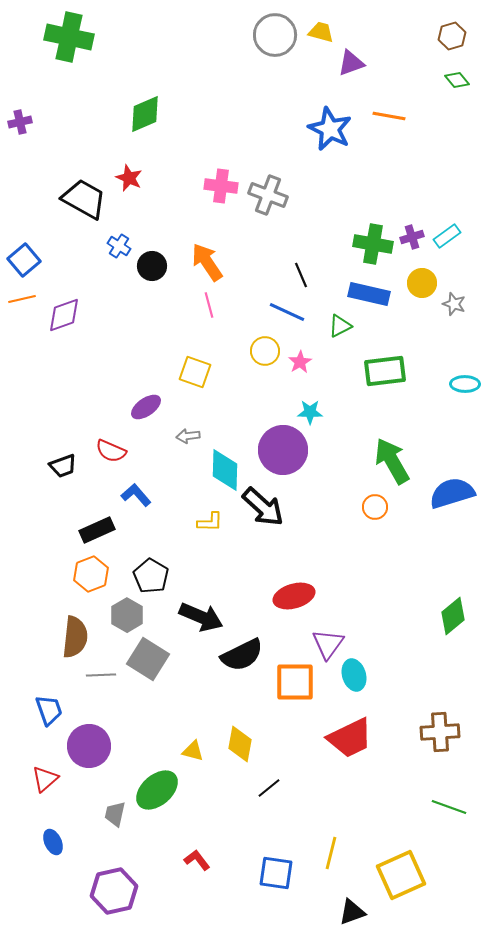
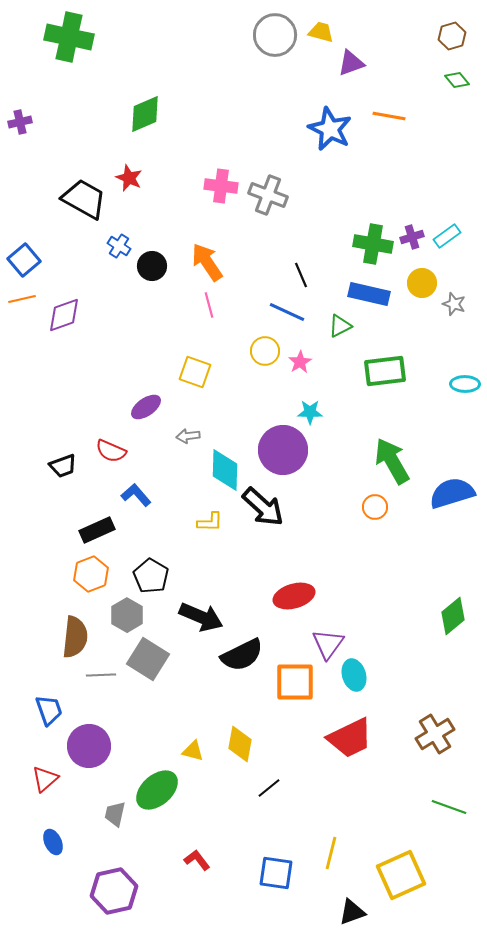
brown cross at (440, 732): moved 5 px left, 2 px down; rotated 27 degrees counterclockwise
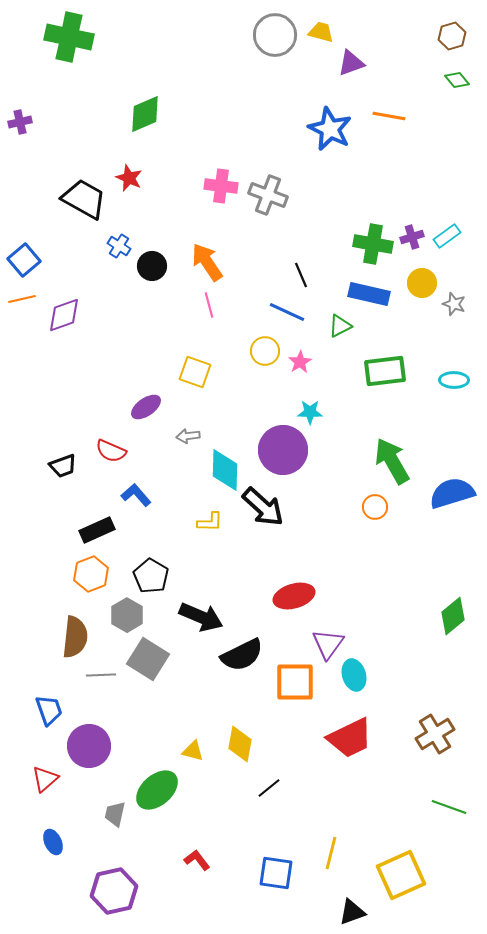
cyan ellipse at (465, 384): moved 11 px left, 4 px up
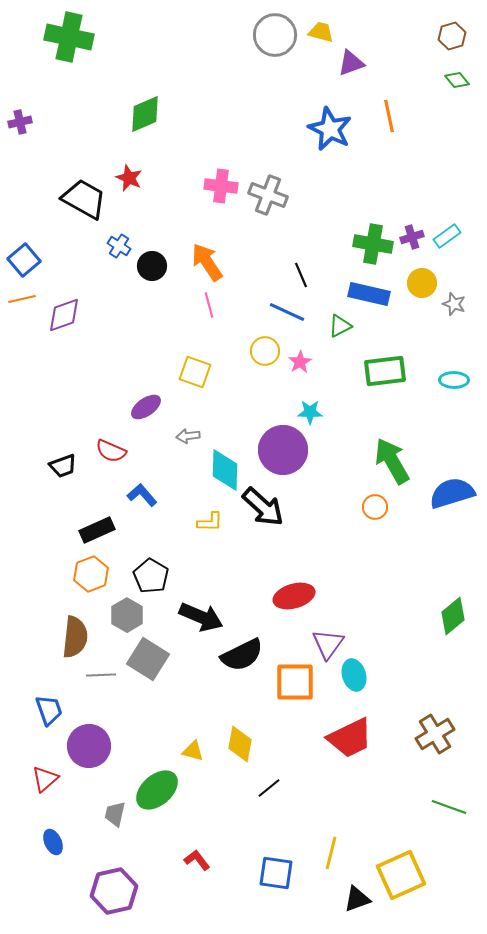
orange line at (389, 116): rotated 68 degrees clockwise
blue L-shape at (136, 495): moved 6 px right
black triangle at (352, 912): moved 5 px right, 13 px up
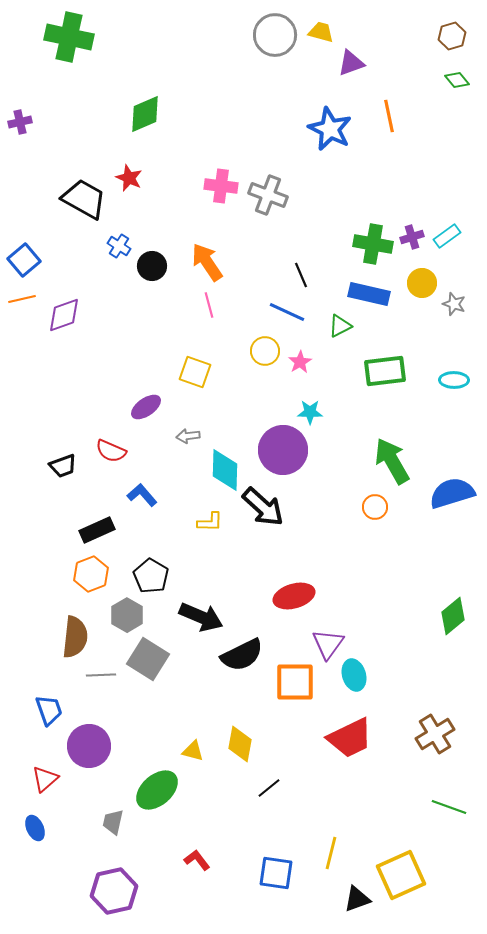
gray trapezoid at (115, 814): moved 2 px left, 8 px down
blue ellipse at (53, 842): moved 18 px left, 14 px up
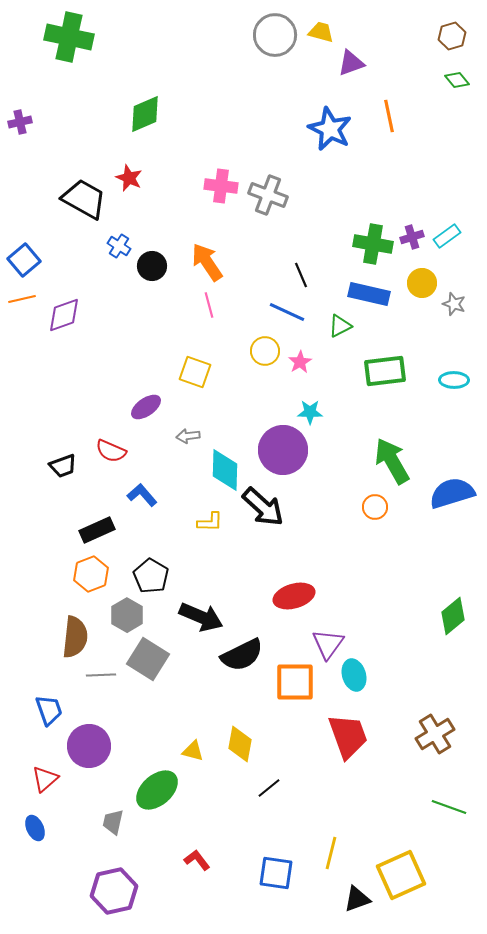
red trapezoid at (350, 738): moved 2 px left, 2 px up; rotated 84 degrees counterclockwise
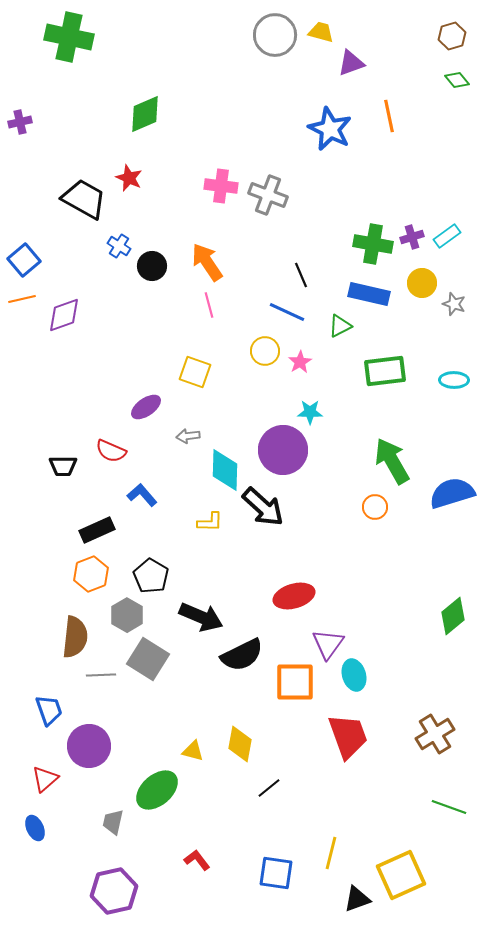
black trapezoid at (63, 466): rotated 20 degrees clockwise
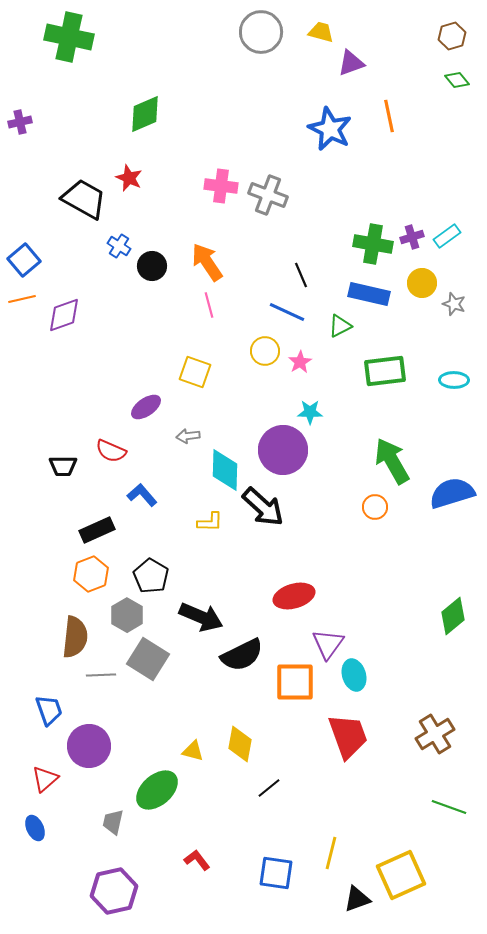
gray circle at (275, 35): moved 14 px left, 3 px up
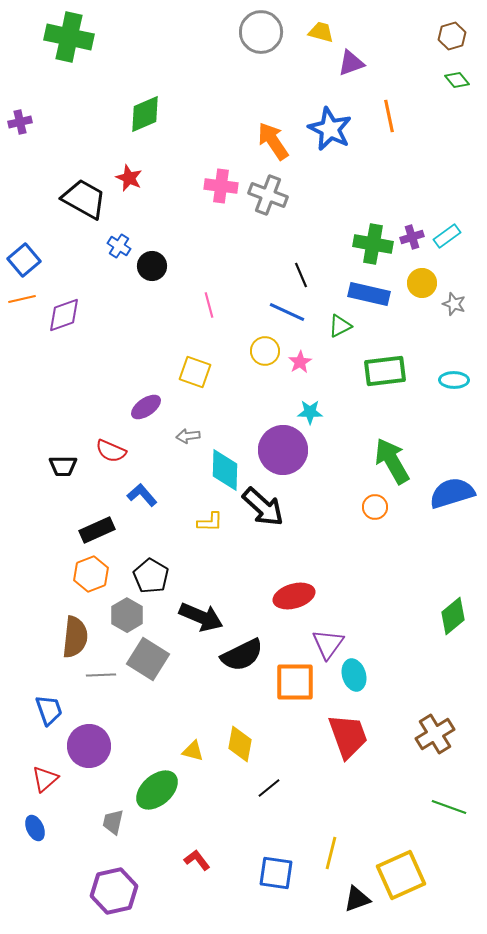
orange arrow at (207, 262): moved 66 px right, 121 px up
